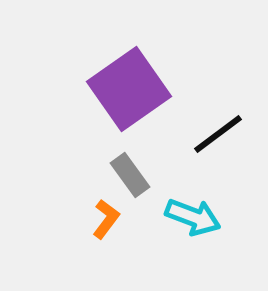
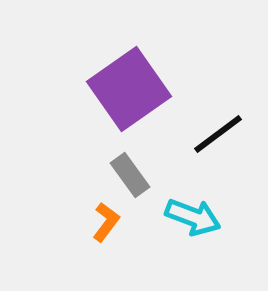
orange L-shape: moved 3 px down
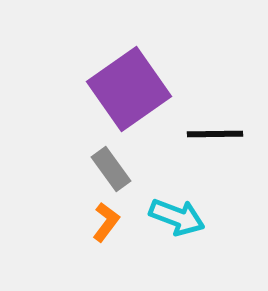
black line: moved 3 px left; rotated 36 degrees clockwise
gray rectangle: moved 19 px left, 6 px up
cyan arrow: moved 16 px left
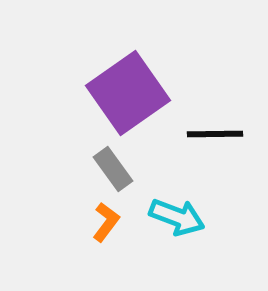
purple square: moved 1 px left, 4 px down
gray rectangle: moved 2 px right
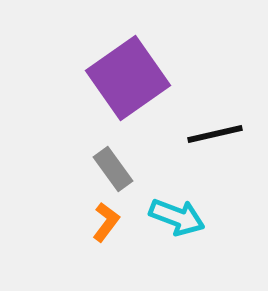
purple square: moved 15 px up
black line: rotated 12 degrees counterclockwise
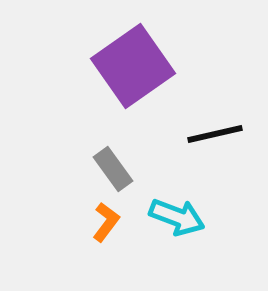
purple square: moved 5 px right, 12 px up
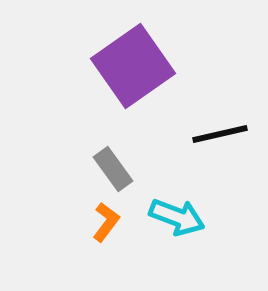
black line: moved 5 px right
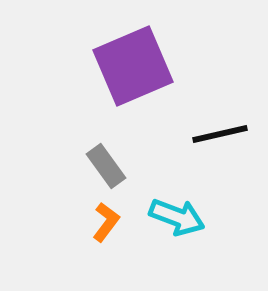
purple square: rotated 12 degrees clockwise
gray rectangle: moved 7 px left, 3 px up
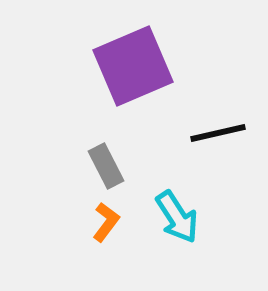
black line: moved 2 px left, 1 px up
gray rectangle: rotated 9 degrees clockwise
cyan arrow: rotated 36 degrees clockwise
